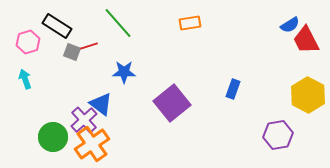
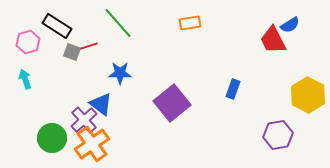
red trapezoid: moved 33 px left
blue star: moved 4 px left, 1 px down
green circle: moved 1 px left, 1 px down
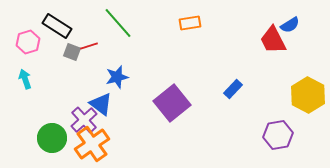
blue star: moved 3 px left, 4 px down; rotated 15 degrees counterclockwise
blue rectangle: rotated 24 degrees clockwise
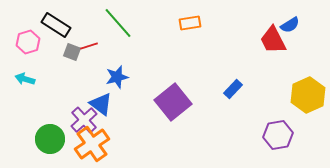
black rectangle: moved 1 px left, 1 px up
cyan arrow: rotated 54 degrees counterclockwise
yellow hexagon: rotated 8 degrees clockwise
purple square: moved 1 px right, 1 px up
green circle: moved 2 px left, 1 px down
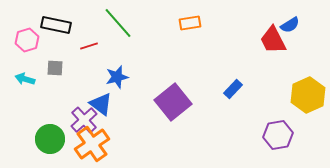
black rectangle: rotated 20 degrees counterclockwise
pink hexagon: moved 1 px left, 2 px up
gray square: moved 17 px left, 16 px down; rotated 18 degrees counterclockwise
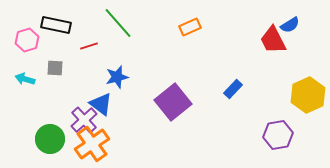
orange rectangle: moved 4 px down; rotated 15 degrees counterclockwise
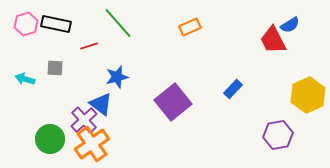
black rectangle: moved 1 px up
pink hexagon: moved 1 px left, 16 px up
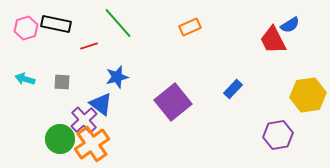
pink hexagon: moved 4 px down
gray square: moved 7 px right, 14 px down
yellow hexagon: rotated 16 degrees clockwise
green circle: moved 10 px right
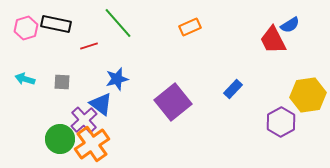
blue star: moved 2 px down
purple hexagon: moved 3 px right, 13 px up; rotated 20 degrees counterclockwise
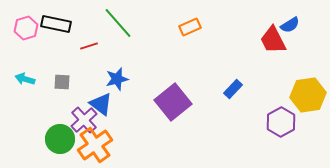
orange cross: moved 3 px right, 1 px down
